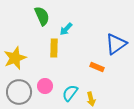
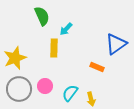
gray circle: moved 3 px up
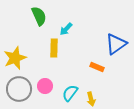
green semicircle: moved 3 px left
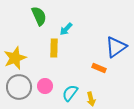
blue triangle: moved 3 px down
orange rectangle: moved 2 px right, 1 px down
gray circle: moved 2 px up
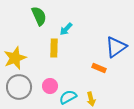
pink circle: moved 5 px right
cyan semicircle: moved 2 px left, 4 px down; rotated 24 degrees clockwise
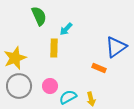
gray circle: moved 1 px up
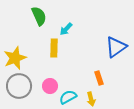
orange rectangle: moved 10 px down; rotated 48 degrees clockwise
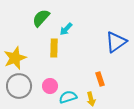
green semicircle: moved 2 px right, 2 px down; rotated 114 degrees counterclockwise
blue triangle: moved 5 px up
orange rectangle: moved 1 px right, 1 px down
cyan semicircle: rotated 12 degrees clockwise
